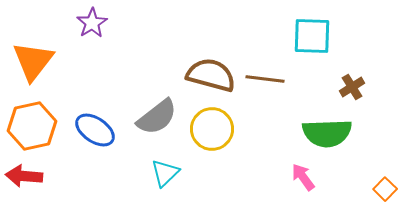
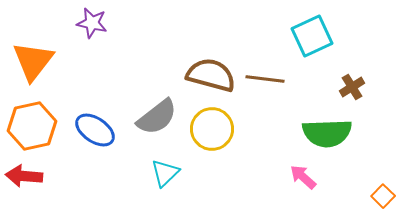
purple star: rotated 28 degrees counterclockwise
cyan square: rotated 27 degrees counterclockwise
pink arrow: rotated 12 degrees counterclockwise
orange square: moved 2 px left, 7 px down
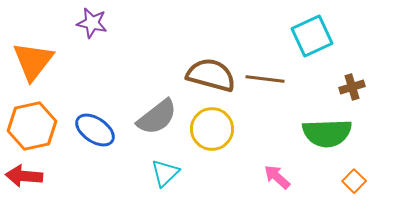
brown cross: rotated 15 degrees clockwise
pink arrow: moved 26 px left
orange square: moved 29 px left, 15 px up
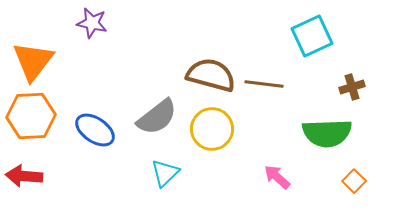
brown line: moved 1 px left, 5 px down
orange hexagon: moved 1 px left, 10 px up; rotated 9 degrees clockwise
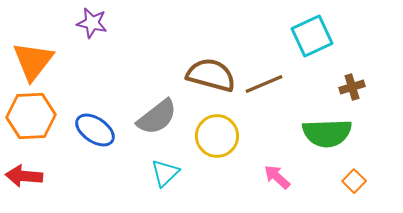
brown line: rotated 30 degrees counterclockwise
yellow circle: moved 5 px right, 7 px down
